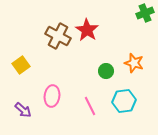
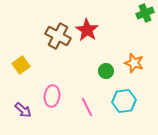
pink line: moved 3 px left, 1 px down
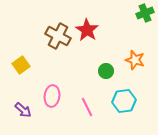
orange star: moved 1 px right, 3 px up
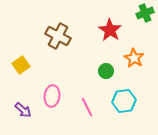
red star: moved 23 px right
orange star: moved 1 px left, 2 px up; rotated 12 degrees clockwise
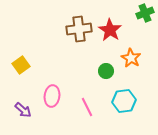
brown cross: moved 21 px right, 7 px up; rotated 35 degrees counterclockwise
orange star: moved 3 px left
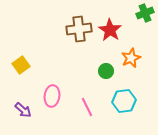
orange star: rotated 18 degrees clockwise
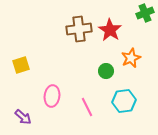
yellow square: rotated 18 degrees clockwise
purple arrow: moved 7 px down
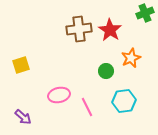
pink ellipse: moved 7 px right, 1 px up; rotated 70 degrees clockwise
